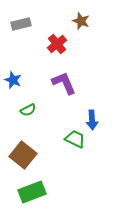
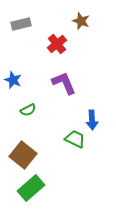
green rectangle: moved 1 px left, 4 px up; rotated 20 degrees counterclockwise
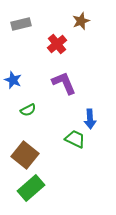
brown star: rotated 30 degrees clockwise
blue arrow: moved 2 px left, 1 px up
brown square: moved 2 px right
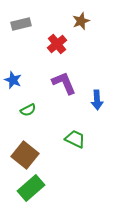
blue arrow: moved 7 px right, 19 px up
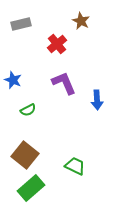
brown star: rotated 24 degrees counterclockwise
green trapezoid: moved 27 px down
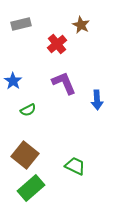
brown star: moved 4 px down
blue star: moved 1 px down; rotated 12 degrees clockwise
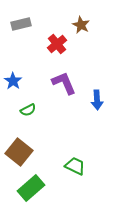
brown square: moved 6 px left, 3 px up
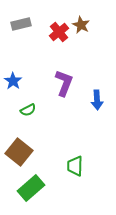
red cross: moved 2 px right, 12 px up
purple L-shape: rotated 44 degrees clockwise
green trapezoid: rotated 115 degrees counterclockwise
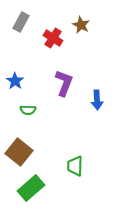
gray rectangle: moved 2 px up; rotated 48 degrees counterclockwise
red cross: moved 6 px left, 6 px down; rotated 18 degrees counterclockwise
blue star: moved 2 px right
green semicircle: rotated 28 degrees clockwise
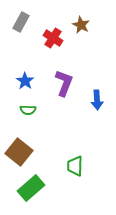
blue star: moved 10 px right
